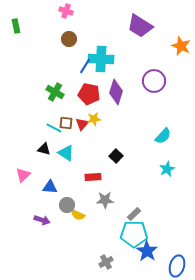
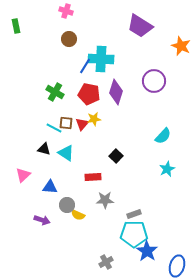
gray rectangle: rotated 24 degrees clockwise
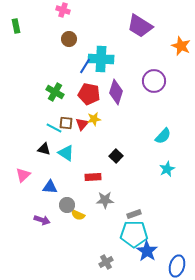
pink cross: moved 3 px left, 1 px up
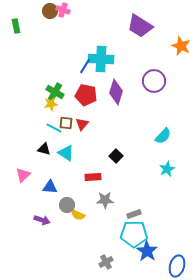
brown circle: moved 19 px left, 28 px up
red pentagon: moved 3 px left, 1 px down
yellow star: moved 43 px left, 15 px up
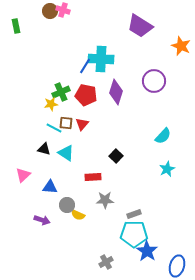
green cross: moved 6 px right; rotated 36 degrees clockwise
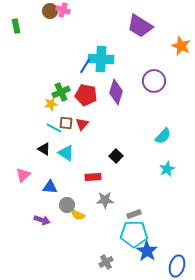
black triangle: rotated 16 degrees clockwise
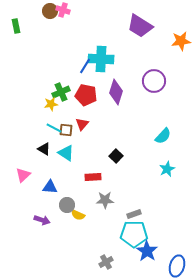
orange star: moved 5 px up; rotated 30 degrees counterclockwise
brown square: moved 7 px down
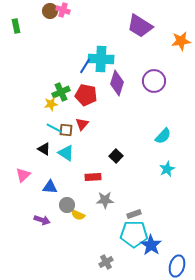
purple diamond: moved 1 px right, 9 px up
blue star: moved 4 px right, 6 px up
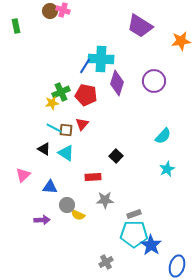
yellow star: moved 1 px right, 1 px up
purple arrow: rotated 21 degrees counterclockwise
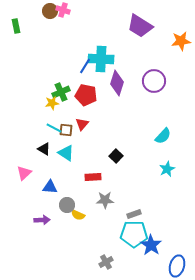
pink triangle: moved 1 px right, 2 px up
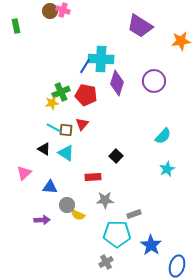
cyan pentagon: moved 17 px left
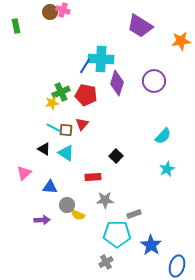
brown circle: moved 1 px down
